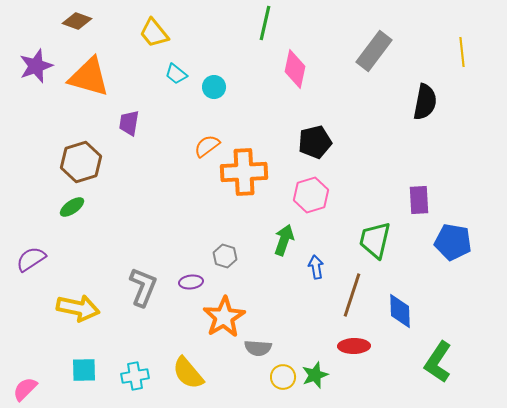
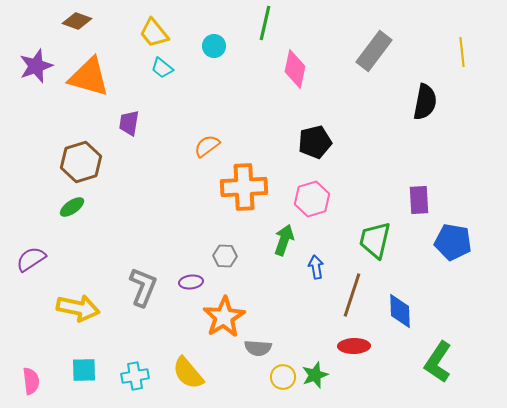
cyan trapezoid: moved 14 px left, 6 px up
cyan circle: moved 41 px up
orange cross: moved 15 px down
pink hexagon: moved 1 px right, 4 px down
gray hexagon: rotated 15 degrees counterclockwise
pink semicircle: moved 6 px right, 8 px up; rotated 128 degrees clockwise
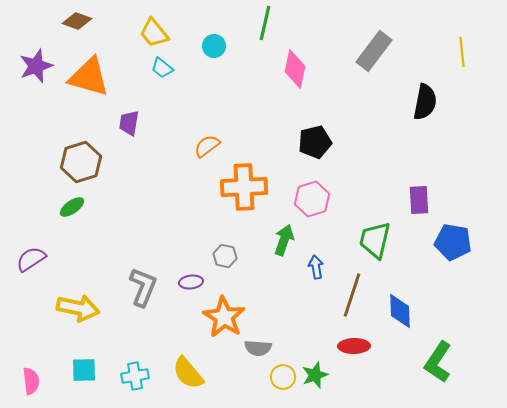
gray hexagon: rotated 10 degrees clockwise
orange star: rotated 9 degrees counterclockwise
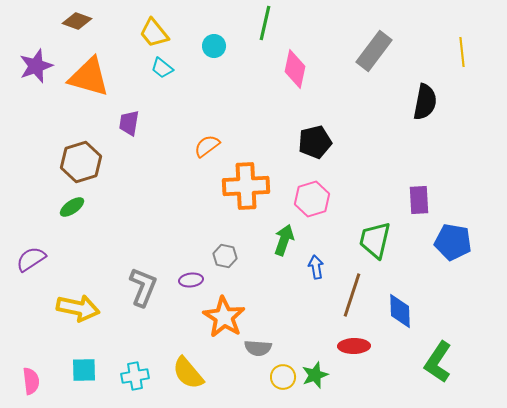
orange cross: moved 2 px right, 1 px up
purple ellipse: moved 2 px up
